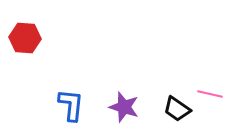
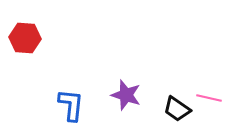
pink line: moved 1 px left, 4 px down
purple star: moved 2 px right, 12 px up
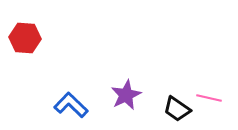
purple star: rotated 28 degrees clockwise
blue L-shape: rotated 52 degrees counterclockwise
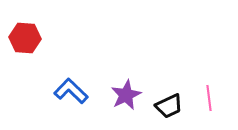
pink line: rotated 70 degrees clockwise
blue L-shape: moved 14 px up
black trapezoid: moved 8 px left, 3 px up; rotated 60 degrees counterclockwise
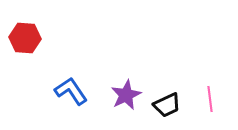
blue L-shape: rotated 12 degrees clockwise
pink line: moved 1 px right, 1 px down
black trapezoid: moved 2 px left, 1 px up
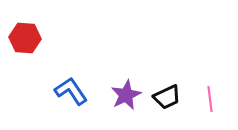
black trapezoid: moved 8 px up
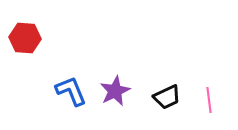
blue L-shape: rotated 12 degrees clockwise
purple star: moved 11 px left, 4 px up
pink line: moved 1 px left, 1 px down
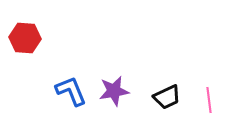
purple star: moved 1 px left; rotated 16 degrees clockwise
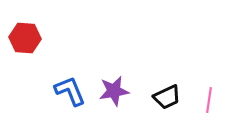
blue L-shape: moved 1 px left
pink line: rotated 15 degrees clockwise
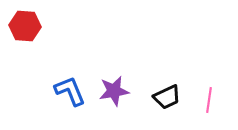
red hexagon: moved 12 px up
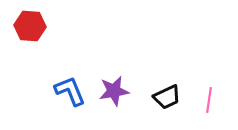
red hexagon: moved 5 px right
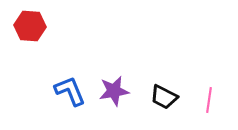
black trapezoid: moved 3 px left; rotated 52 degrees clockwise
